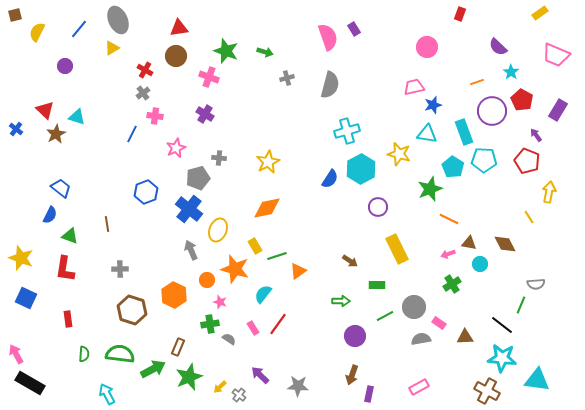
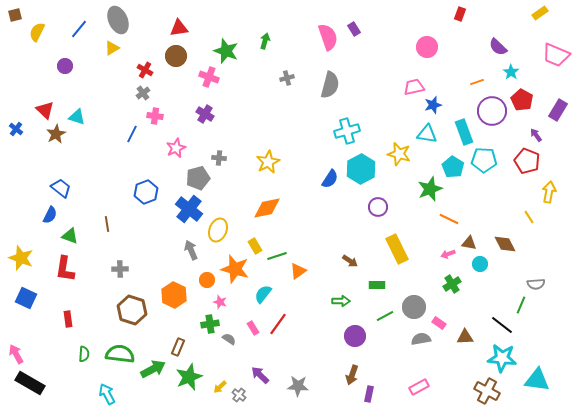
green arrow at (265, 52): moved 11 px up; rotated 91 degrees counterclockwise
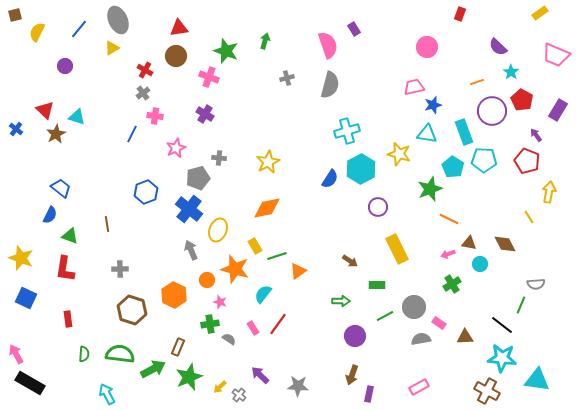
pink semicircle at (328, 37): moved 8 px down
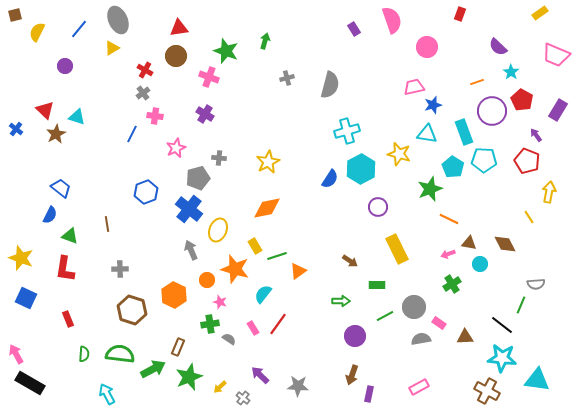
pink semicircle at (328, 45): moved 64 px right, 25 px up
red rectangle at (68, 319): rotated 14 degrees counterclockwise
gray cross at (239, 395): moved 4 px right, 3 px down
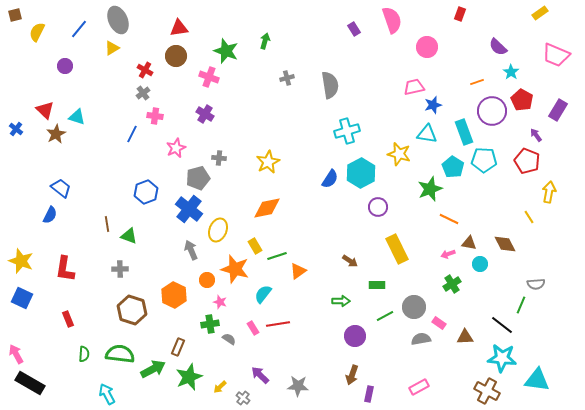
gray semicircle at (330, 85): rotated 24 degrees counterclockwise
cyan hexagon at (361, 169): moved 4 px down
green triangle at (70, 236): moved 59 px right
yellow star at (21, 258): moved 3 px down
blue square at (26, 298): moved 4 px left
red line at (278, 324): rotated 45 degrees clockwise
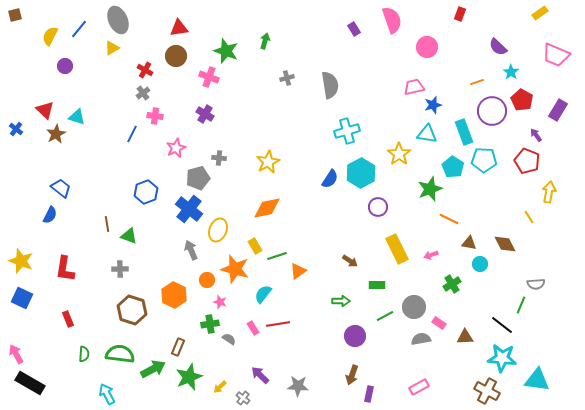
yellow semicircle at (37, 32): moved 13 px right, 4 px down
yellow star at (399, 154): rotated 20 degrees clockwise
pink arrow at (448, 254): moved 17 px left, 1 px down
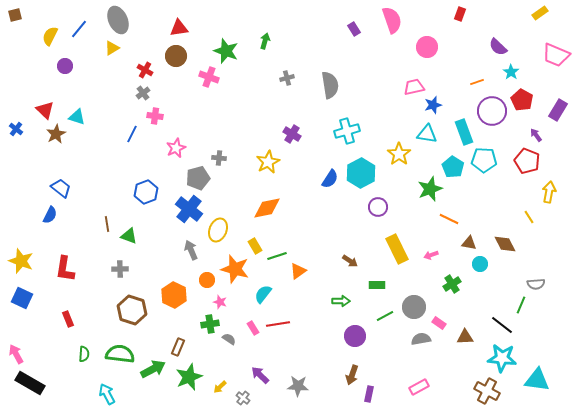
purple cross at (205, 114): moved 87 px right, 20 px down
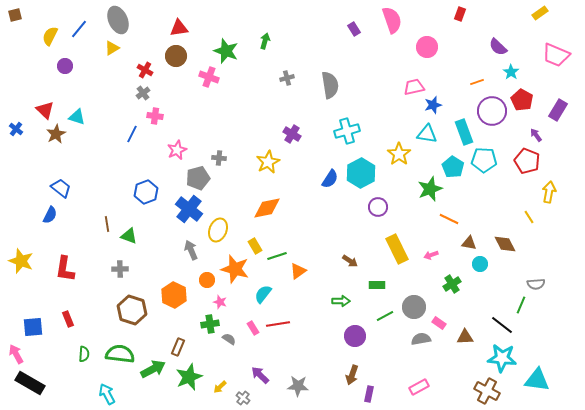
pink star at (176, 148): moved 1 px right, 2 px down
blue square at (22, 298): moved 11 px right, 29 px down; rotated 30 degrees counterclockwise
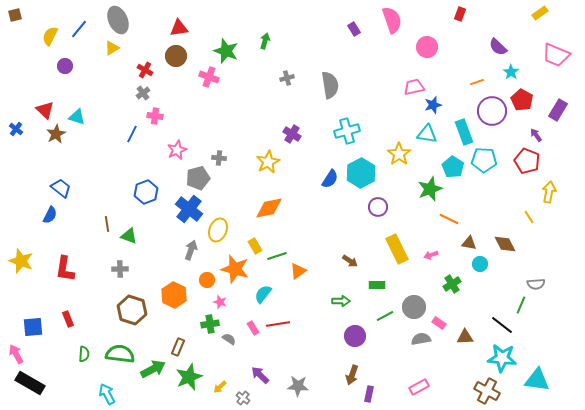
orange diamond at (267, 208): moved 2 px right
gray arrow at (191, 250): rotated 42 degrees clockwise
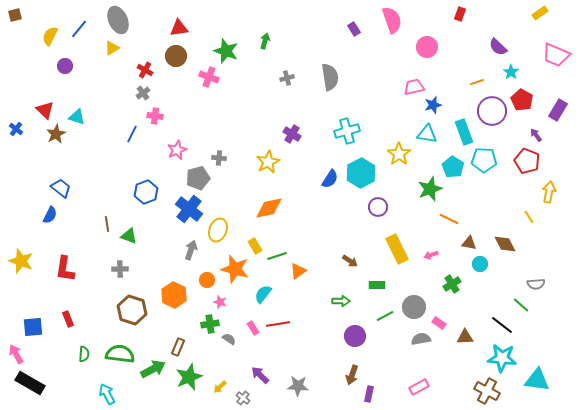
gray semicircle at (330, 85): moved 8 px up
green line at (521, 305): rotated 72 degrees counterclockwise
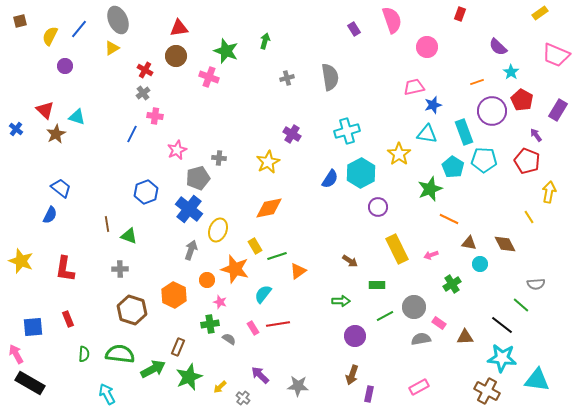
brown square at (15, 15): moved 5 px right, 6 px down
